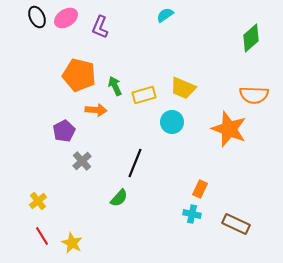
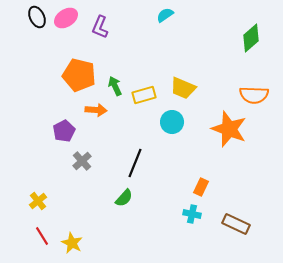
orange rectangle: moved 1 px right, 2 px up
green semicircle: moved 5 px right
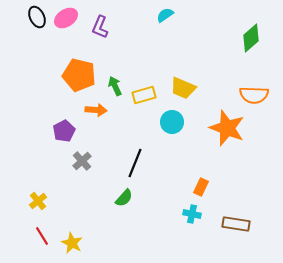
orange star: moved 2 px left, 1 px up
brown rectangle: rotated 16 degrees counterclockwise
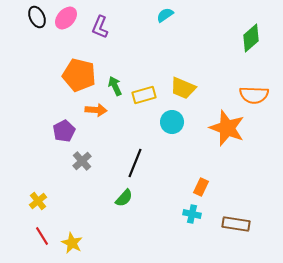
pink ellipse: rotated 15 degrees counterclockwise
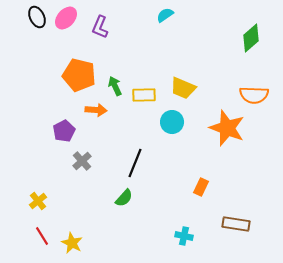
yellow rectangle: rotated 15 degrees clockwise
cyan cross: moved 8 px left, 22 px down
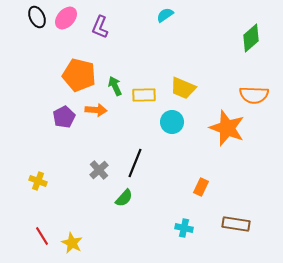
purple pentagon: moved 14 px up
gray cross: moved 17 px right, 9 px down
yellow cross: moved 20 px up; rotated 30 degrees counterclockwise
cyan cross: moved 8 px up
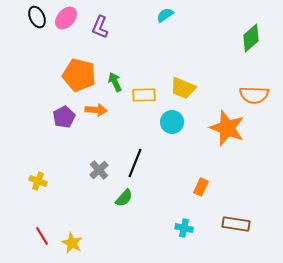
green arrow: moved 4 px up
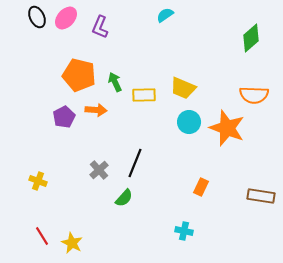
cyan circle: moved 17 px right
brown rectangle: moved 25 px right, 28 px up
cyan cross: moved 3 px down
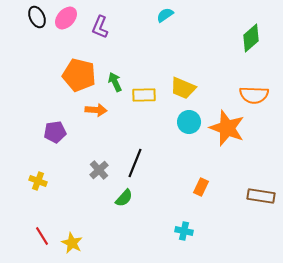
purple pentagon: moved 9 px left, 15 px down; rotated 20 degrees clockwise
